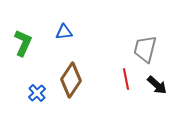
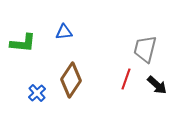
green L-shape: rotated 72 degrees clockwise
red line: rotated 30 degrees clockwise
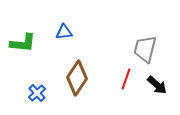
brown diamond: moved 6 px right, 2 px up
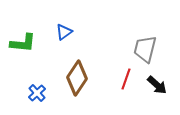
blue triangle: rotated 30 degrees counterclockwise
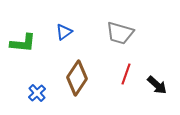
gray trapezoid: moved 25 px left, 16 px up; rotated 88 degrees counterclockwise
red line: moved 5 px up
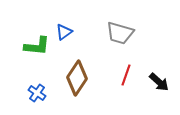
green L-shape: moved 14 px right, 3 px down
red line: moved 1 px down
black arrow: moved 2 px right, 3 px up
blue cross: rotated 12 degrees counterclockwise
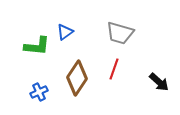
blue triangle: moved 1 px right
red line: moved 12 px left, 6 px up
blue cross: moved 2 px right, 1 px up; rotated 30 degrees clockwise
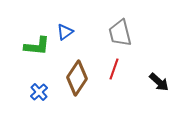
gray trapezoid: rotated 60 degrees clockwise
blue cross: rotated 18 degrees counterclockwise
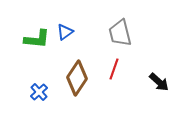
green L-shape: moved 7 px up
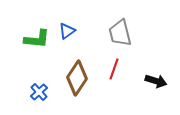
blue triangle: moved 2 px right, 1 px up
black arrow: moved 3 px left, 1 px up; rotated 25 degrees counterclockwise
